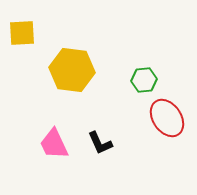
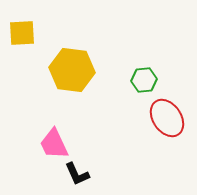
black L-shape: moved 23 px left, 31 px down
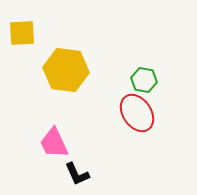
yellow hexagon: moved 6 px left
green hexagon: rotated 15 degrees clockwise
red ellipse: moved 30 px left, 5 px up
pink trapezoid: moved 1 px up
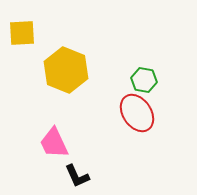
yellow hexagon: rotated 15 degrees clockwise
black L-shape: moved 2 px down
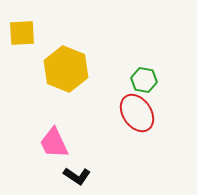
yellow hexagon: moved 1 px up
black L-shape: rotated 32 degrees counterclockwise
